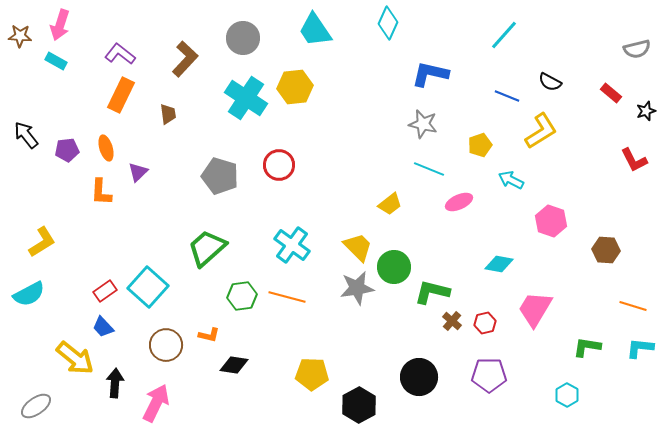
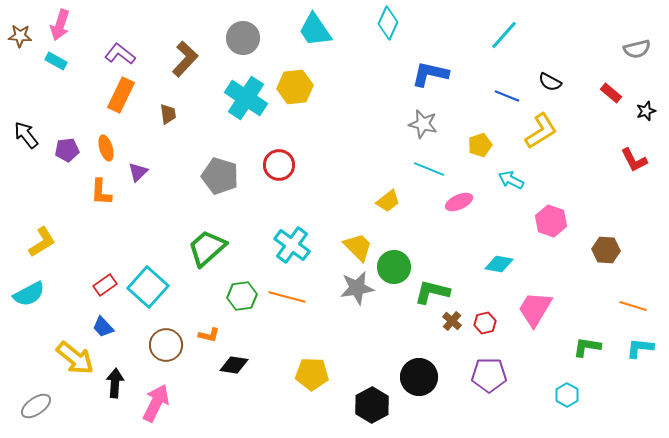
yellow trapezoid at (390, 204): moved 2 px left, 3 px up
red rectangle at (105, 291): moved 6 px up
black hexagon at (359, 405): moved 13 px right
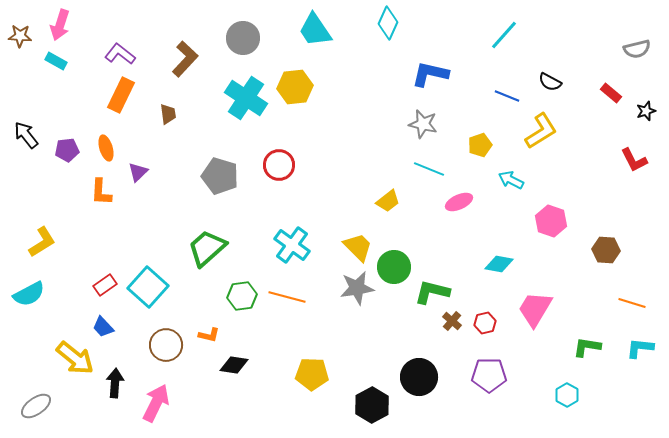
orange line at (633, 306): moved 1 px left, 3 px up
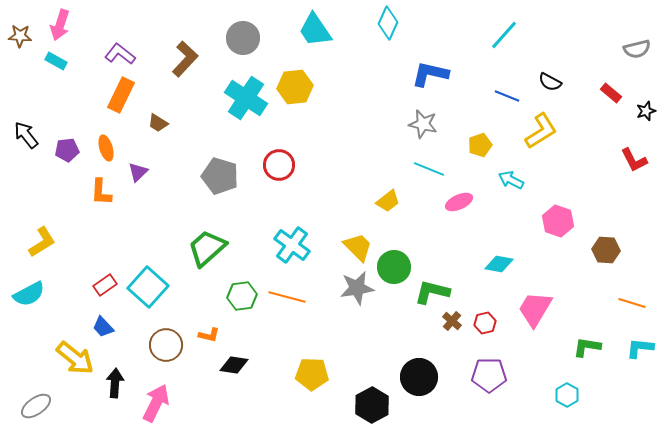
brown trapezoid at (168, 114): moved 10 px left, 9 px down; rotated 130 degrees clockwise
pink hexagon at (551, 221): moved 7 px right
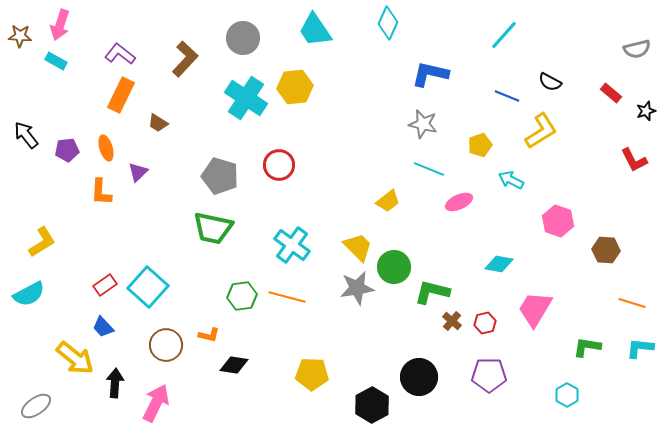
green trapezoid at (207, 248): moved 6 px right, 20 px up; rotated 126 degrees counterclockwise
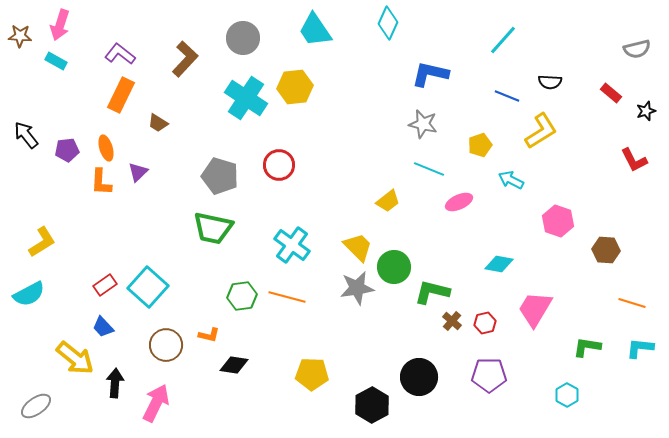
cyan line at (504, 35): moved 1 px left, 5 px down
black semicircle at (550, 82): rotated 25 degrees counterclockwise
orange L-shape at (101, 192): moved 10 px up
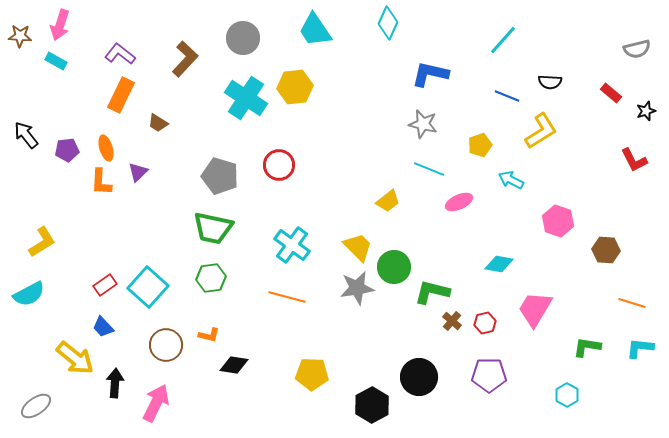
green hexagon at (242, 296): moved 31 px left, 18 px up
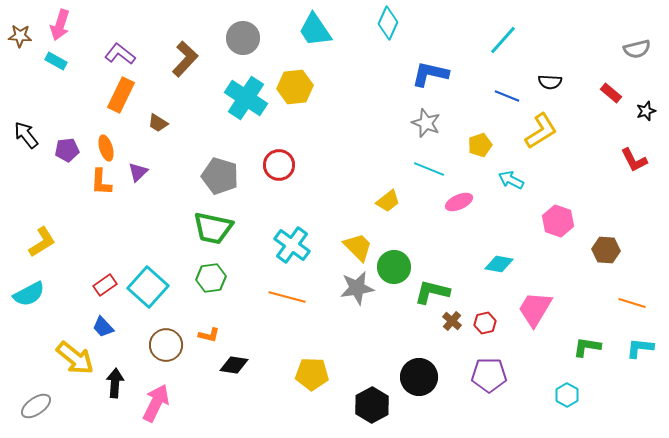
gray star at (423, 124): moved 3 px right, 1 px up; rotated 8 degrees clockwise
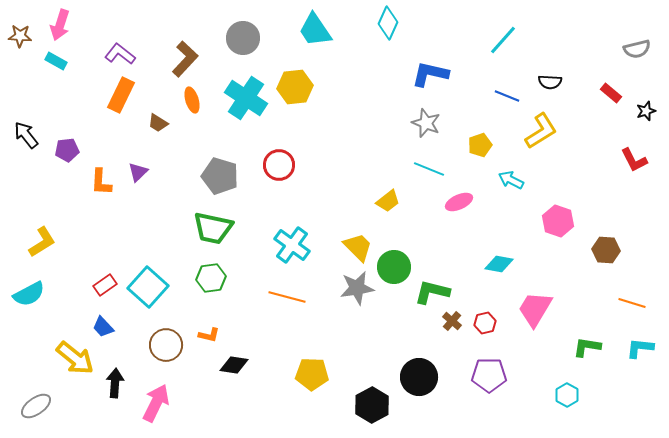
orange ellipse at (106, 148): moved 86 px right, 48 px up
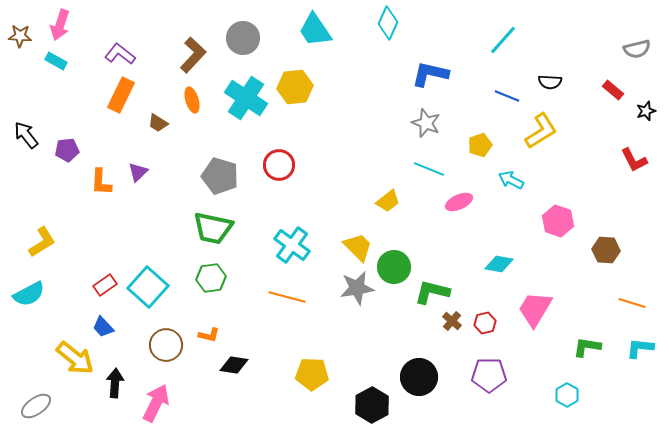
brown L-shape at (185, 59): moved 8 px right, 4 px up
red rectangle at (611, 93): moved 2 px right, 3 px up
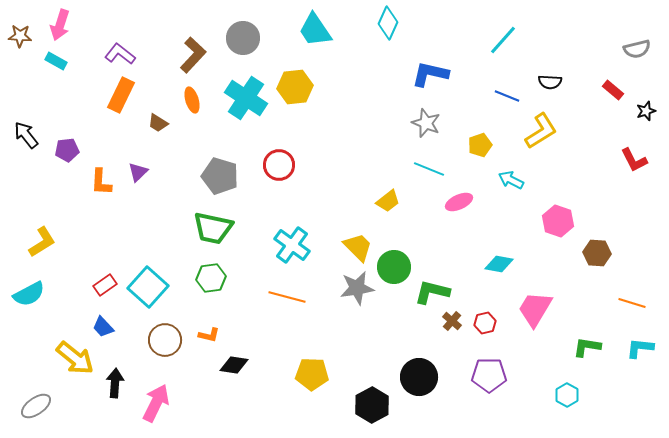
brown hexagon at (606, 250): moved 9 px left, 3 px down
brown circle at (166, 345): moved 1 px left, 5 px up
